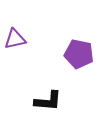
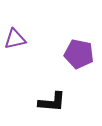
black L-shape: moved 4 px right, 1 px down
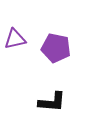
purple pentagon: moved 23 px left, 6 px up
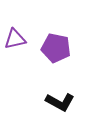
black L-shape: moved 8 px right; rotated 24 degrees clockwise
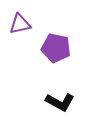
purple triangle: moved 5 px right, 15 px up
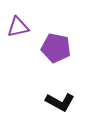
purple triangle: moved 2 px left, 3 px down
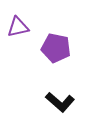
black L-shape: rotated 12 degrees clockwise
